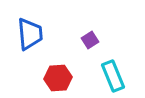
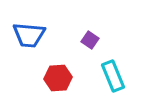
blue trapezoid: moved 1 px left, 1 px down; rotated 100 degrees clockwise
purple square: rotated 24 degrees counterclockwise
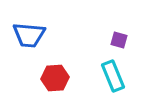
purple square: moved 29 px right; rotated 18 degrees counterclockwise
red hexagon: moved 3 px left
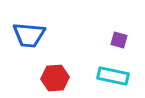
cyan rectangle: rotated 56 degrees counterclockwise
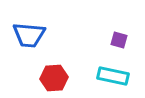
red hexagon: moved 1 px left
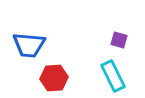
blue trapezoid: moved 10 px down
cyan rectangle: rotated 52 degrees clockwise
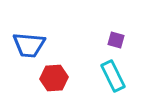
purple square: moved 3 px left
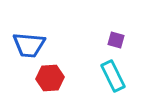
red hexagon: moved 4 px left
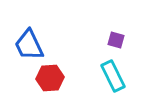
blue trapezoid: rotated 60 degrees clockwise
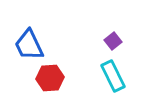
purple square: moved 3 px left, 1 px down; rotated 36 degrees clockwise
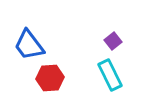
blue trapezoid: rotated 12 degrees counterclockwise
cyan rectangle: moved 3 px left, 1 px up
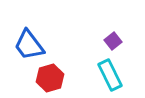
red hexagon: rotated 12 degrees counterclockwise
